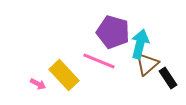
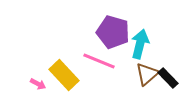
brown triangle: moved 10 px down
black rectangle: rotated 10 degrees counterclockwise
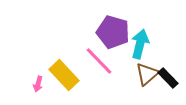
pink line: rotated 24 degrees clockwise
pink arrow: rotated 77 degrees clockwise
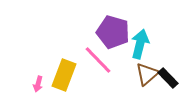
pink line: moved 1 px left, 1 px up
yellow rectangle: rotated 64 degrees clockwise
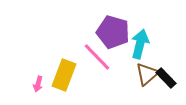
pink line: moved 1 px left, 3 px up
black rectangle: moved 2 px left
